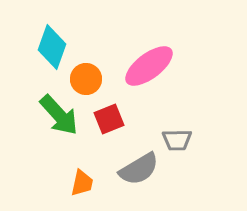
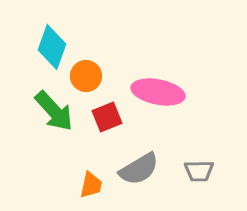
pink ellipse: moved 9 px right, 26 px down; rotated 48 degrees clockwise
orange circle: moved 3 px up
green arrow: moved 5 px left, 4 px up
red square: moved 2 px left, 2 px up
gray trapezoid: moved 22 px right, 31 px down
orange trapezoid: moved 9 px right, 2 px down
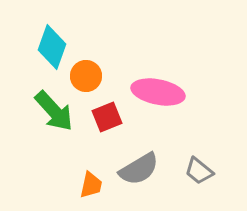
gray trapezoid: rotated 40 degrees clockwise
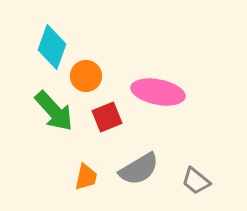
gray trapezoid: moved 3 px left, 10 px down
orange trapezoid: moved 5 px left, 8 px up
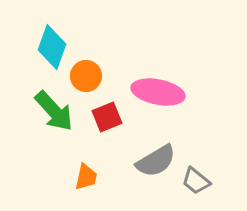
gray semicircle: moved 17 px right, 8 px up
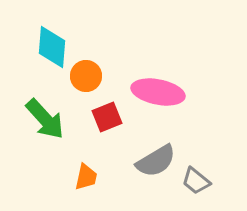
cyan diamond: rotated 15 degrees counterclockwise
green arrow: moved 9 px left, 8 px down
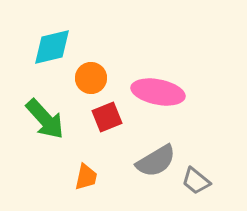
cyan diamond: rotated 72 degrees clockwise
orange circle: moved 5 px right, 2 px down
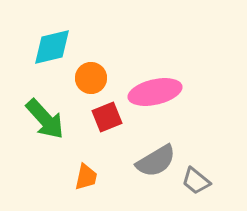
pink ellipse: moved 3 px left; rotated 24 degrees counterclockwise
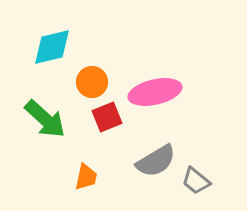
orange circle: moved 1 px right, 4 px down
green arrow: rotated 6 degrees counterclockwise
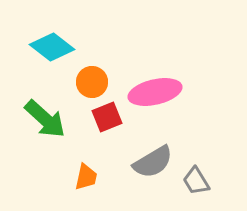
cyan diamond: rotated 51 degrees clockwise
gray semicircle: moved 3 px left, 1 px down
gray trapezoid: rotated 20 degrees clockwise
